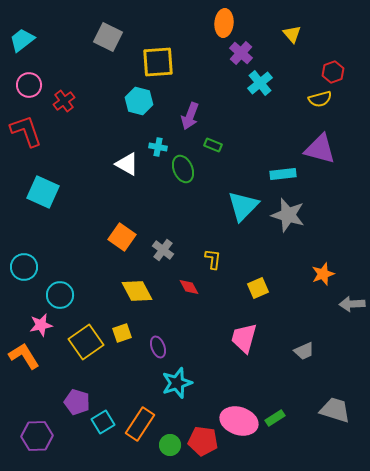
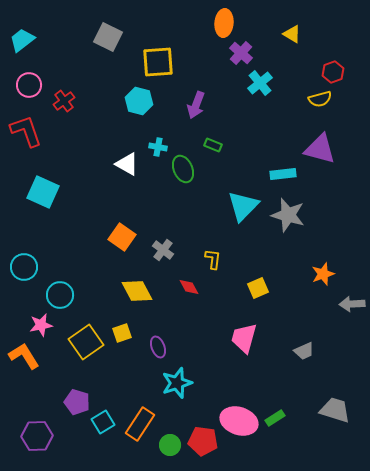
yellow triangle at (292, 34): rotated 18 degrees counterclockwise
purple arrow at (190, 116): moved 6 px right, 11 px up
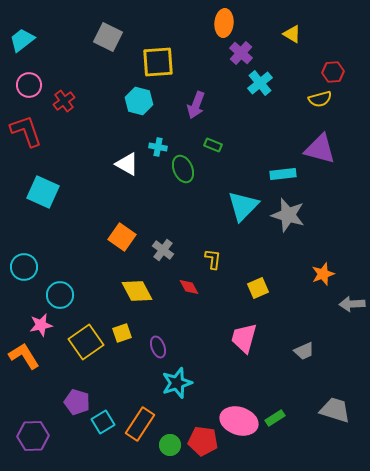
red hexagon at (333, 72): rotated 15 degrees clockwise
purple hexagon at (37, 436): moved 4 px left
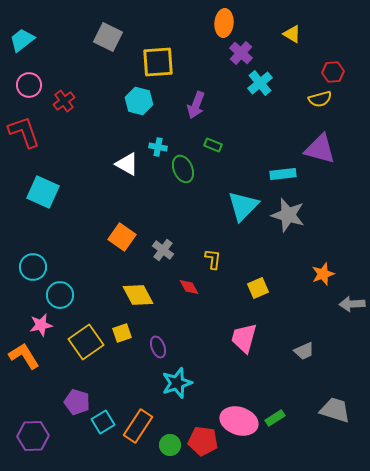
red L-shape at (26, 131): moved 2 px left, 1 px down
cyan circle at (24, 267): moved 9 px right
yellow diamond at (137, 291): moved 1 px right, 4 px down
orange rectangle at (140, 424): moved 2 px left, 2 px down
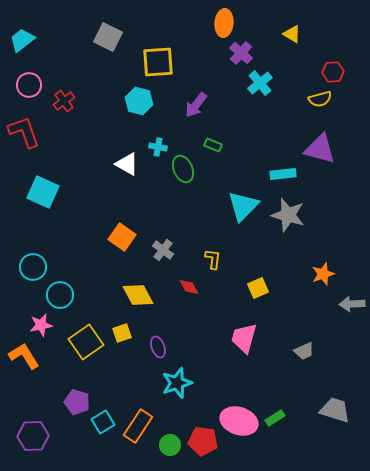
purple arrow at (196, 105): rotated 16 degrees clockwise
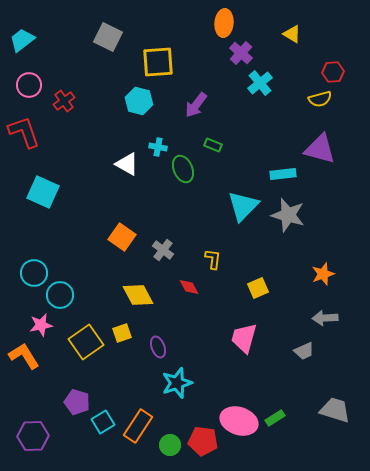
cyan circle at (33, 267): moved 1 px right, 6 px down
gray arrow at (352, 304): moved 27 px left, 14 px down
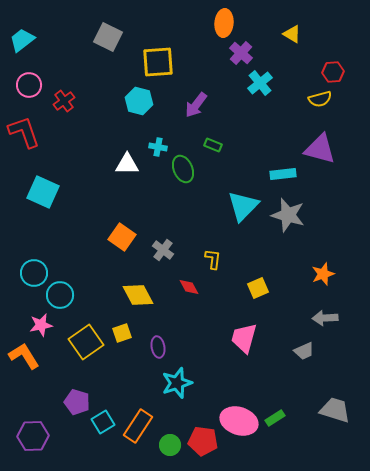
white triangle at (127, 164): rotated 30 degrees counterclockwise
purple ellipse at (158, 347): rotated 10 degrees clockwise
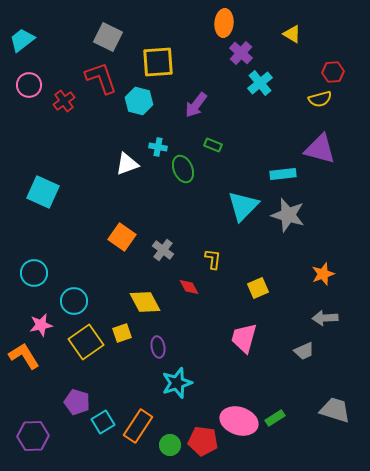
red L-shape at (24, 132): moved 77 px right, 54 px up
white triangle at (127, 164): rotated 20 degrees counterclockwise
cyan circle at (60, 295): moved 14 px right, 6 px down
yellow diamond at (138, 295): moved 7 px right, 7 px down
